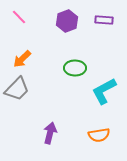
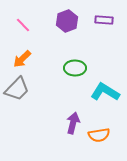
pink line: moved 4 px right, 8 px down
cyan L-shape: moved 1 px right, 1 px down; rotated 60 degrees clockwise
purple arrow: moved 23 px right, 10 px up
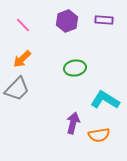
green ellipse: rotated 10 degrees counterclockwise
cyan L-shape: moved 8 px down
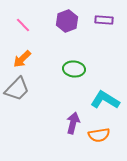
green ellipse: moved 1 px left, 1 px down; rotated 15 degrees clockwise
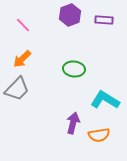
purple hexagon: moved 3 px right, 6 px up
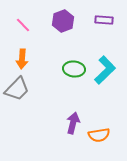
purple hexagon: moved 7 px left, 6 px down
orange arrow: rotated 42 degrees counterclockwise
cyan L-shape: moved 30 px up; rotated 104 degrees clockwise
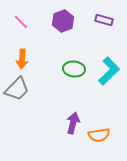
purple rectangle: rotated 12 degrees clockwise
pink line: moved 2 px left, 3 px up
cyan L-shape: moved 4 px right, 1 px down
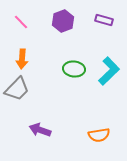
purple arrow: moved 33 px left, 7 px down; rotated 85 degrees counterclockwise
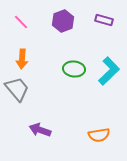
gray trapezoid: rotated 84 degrees counterclockwise
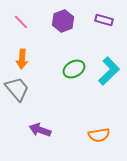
green ellipse: rotated 35 degrees counterclockwise
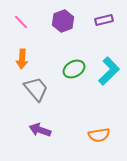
purple rectangle: rotated 30 degrees counterclockwise
gray trapezoid: moved 19 px right
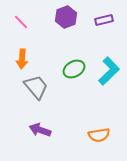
purple hexagon: moved 3 px right, 4 px up
gray trapezoid: moved 2 px up
